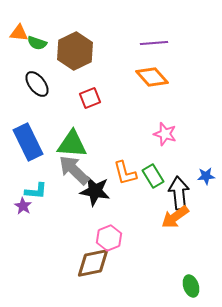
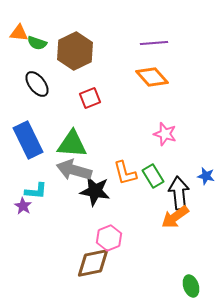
blue rectangle: moved 2 px up
gray arrow: rotated 28 degrees counterclockwise
blue star: rotated 18 degrees clockwise
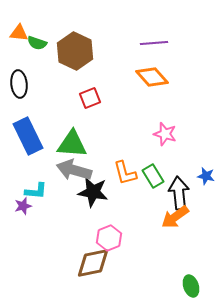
brown hexagon: rotated 9 degrees counterclockwise
black ellipse: moved 18 px left; rotated 32 degrees clockwise
blue rectangle: moved 4 px up
black star: moved 2 px left, 1 px down
purple star: rotated 24 degrees clockwise
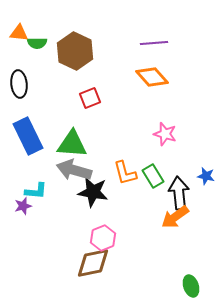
green semicircle: rotated 18 degrees counterclockwise
pink hexagon: moved 6 px left
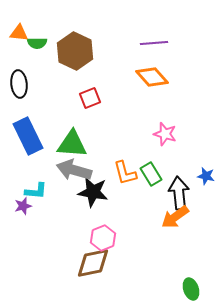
green rectangle: moved 2 px left, 2 px up
green ellipse: moved 3 px down
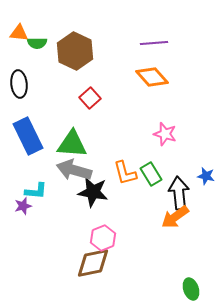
red square: rotated 20 degrees counterclockwise
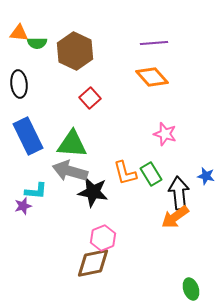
gray arrow: moved 4 px left, 1 px down
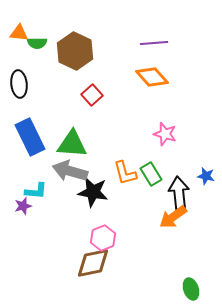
red square: moved 2 px right, 3 px up
blue rectangle: moved 2 px right, 1 px down
orange arrow: moved 2 px left
